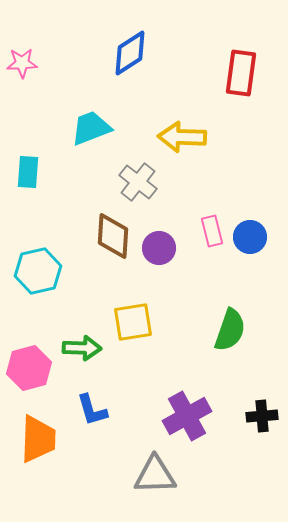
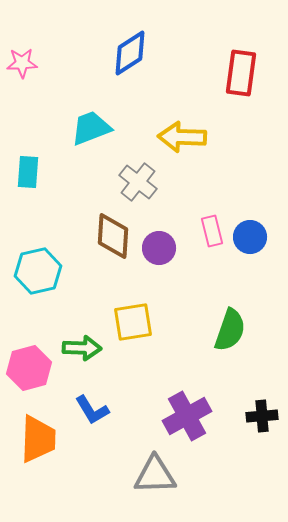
blue L-shape: rotated 15 degrees counterclockwise
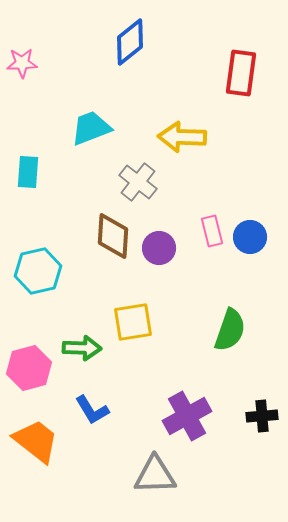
blue diamond: moved 11 px up; rotated 6 degrees counterclockwise
orange trapezoid: moved 2 px left, 2 px down; rotated 54 degrees counterclockwise
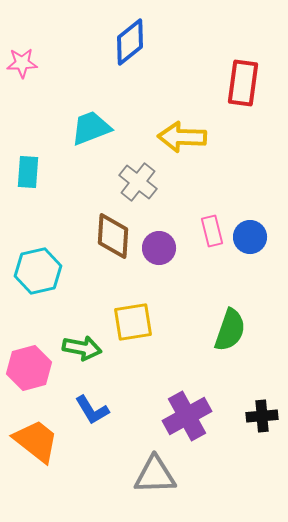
red rectangle: moved 2 px right, 10 px down
green arrow: rotated 9 degrees clockwise
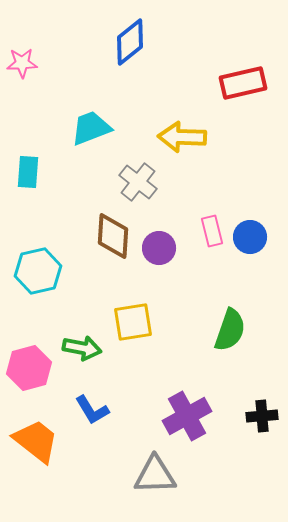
red rectangle: rotated 69 degrees clockwise
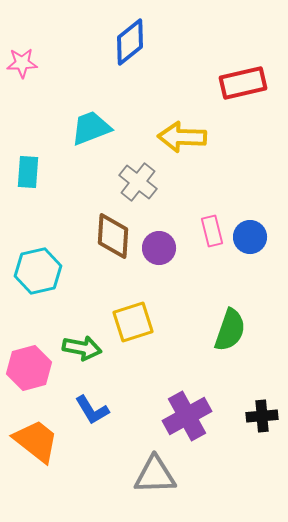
yellow square: rotated 9 degrees counterclockwise
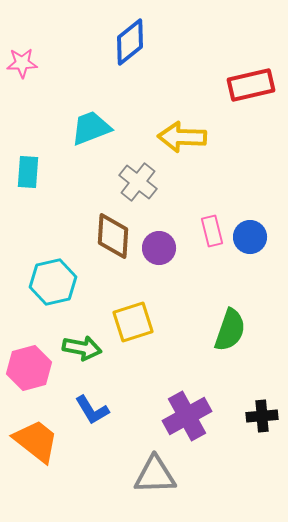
red rectangle: moved 8 px right, 2 px down
cyan hexagon: moved 15 px right, 11 px down
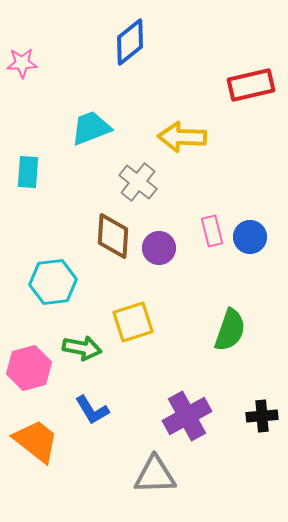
cyan hexagon: rotated 6 degrees clockwise
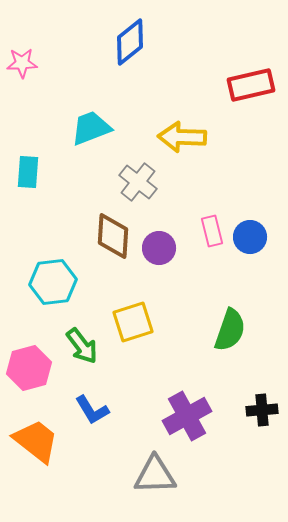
green arrow: moved 2 px up; rotated 42 degrees clockwise
black cross: moved 6 px up
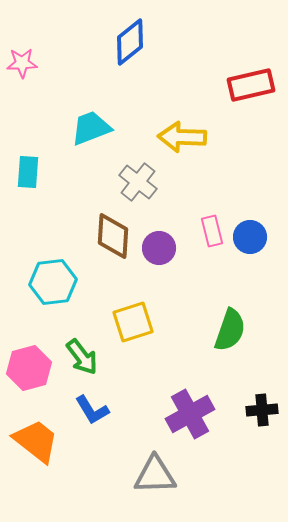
green arrow: moved 11 px down
purple cross: moved 3 px right, 2 px up
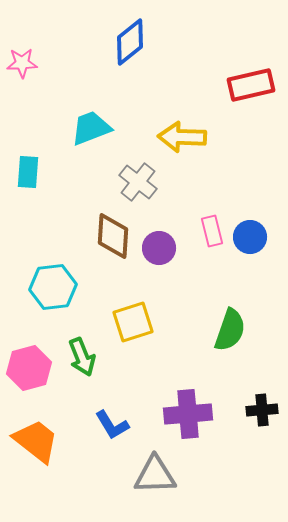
cyan hexagon: moved 5 px down
green arrow: rotated 15 degrees clockwise
blue L-shape: moved 20 px right, 15 px down
purple cross: moved 2 px left; rotated 24 degrees clockwise
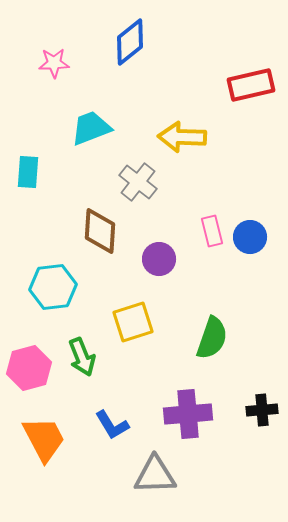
pink star: moved 32 px right
brown diamond: moved 13 px left, 5 px up
purple circle: moved 11 px down
green semicircle: moved 18 px left, 8 px down
orange trapezoid: moved 8 px right, 2 px up; rotated 24 degrees clockwise
